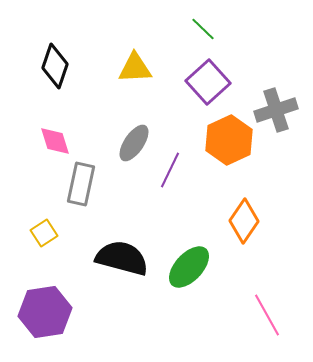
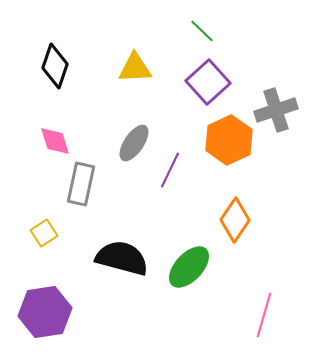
green line: moved 1 px left, 2 px down
orange diamond: moved 9 px left, 1 px up
pink line: moved 3 px left; rotated 45 degrees clockwise
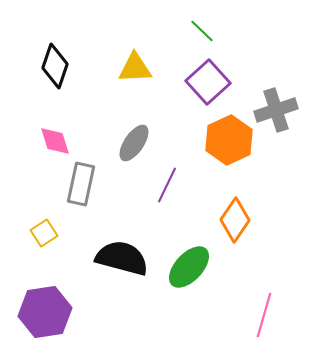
purple line: moved 3 px left, 15 px down
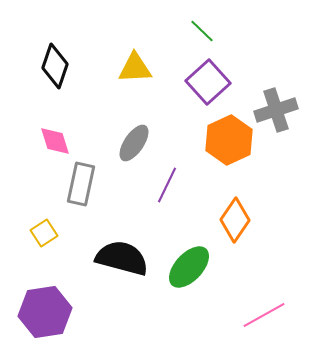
pink line: rotated 45 degrees clockwise
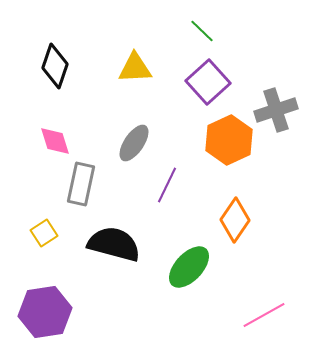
black semicircle: moved 8 px left, 14 px up
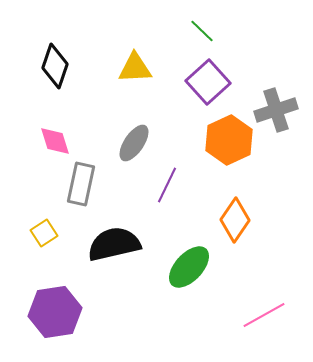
black semicircle: rotated 28 degrees counterclockwise
purple hexagon: moved 10 px right
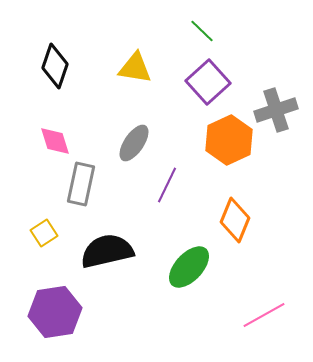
yellow triangle: rotated 12 degrees clockwise
orange diamond: rotated 12 degrees counterclockwise
black semicircle: moved 7 px left, 7 px down
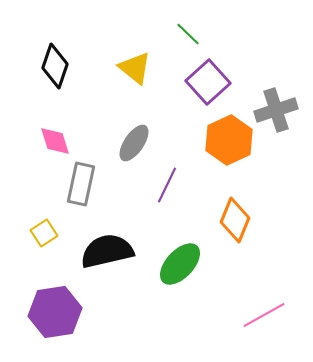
green line: moved 14 px left, 3 px down
yellow triangle: rotated 30 degrees clockwise
green ellipse: moved 9 px left, 3 px up
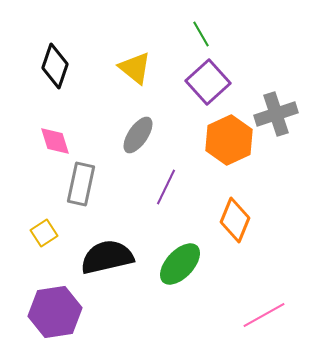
green line: moved 13 px right; rotated 16 degrees clockwise
gray cross: moved 4 px down
gray ellipse: moved 4 px right, 8 px up
purple line: moved 1 px left, 2 px down
black semicircle: moved 6 px down
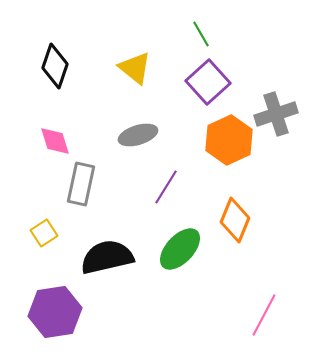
gray ellipse: rotated 39 degrees clockwise
purple line: rotated 6 degrees clockwise
green ellipse: moved 15 px up
pink line: rotated 33 degrees counterclockwise
